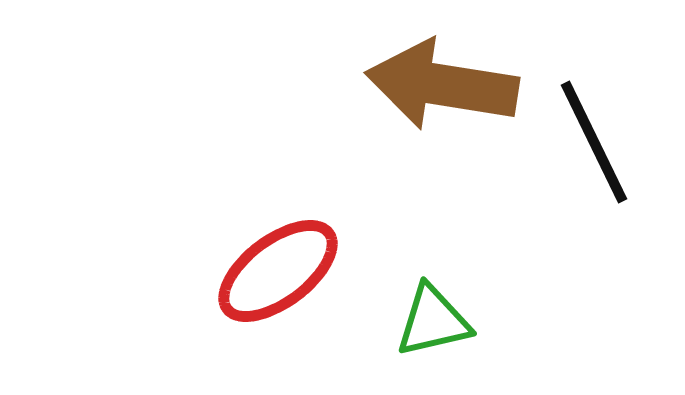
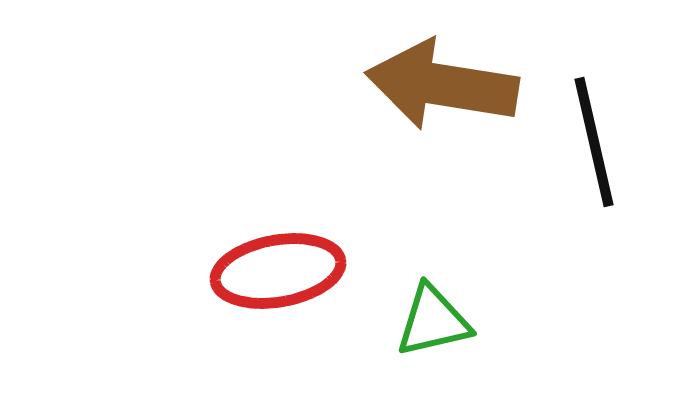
black line: rotated 13 degrees clockwise
red ellipse: rotated 27 degrees clockwise
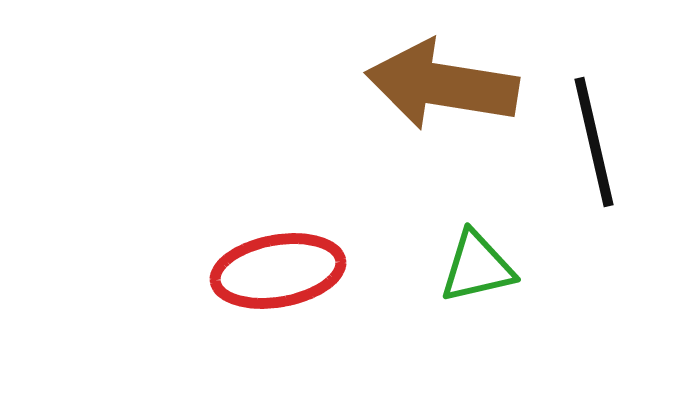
green triangle: moved 44 px right, 54 px up
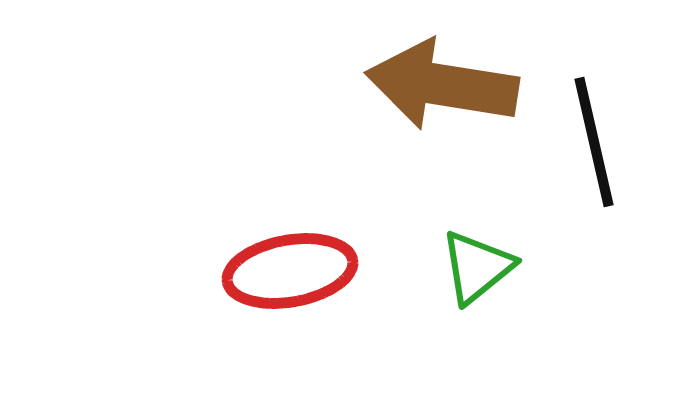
green triangle: rotated 26 degrees counterclockwise
red ellipse: moved 12 px right
